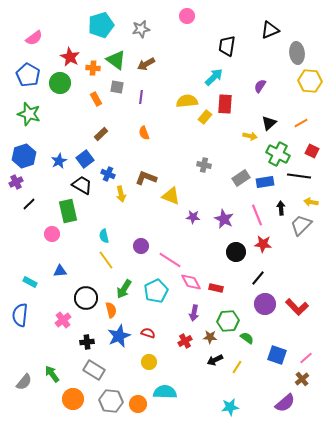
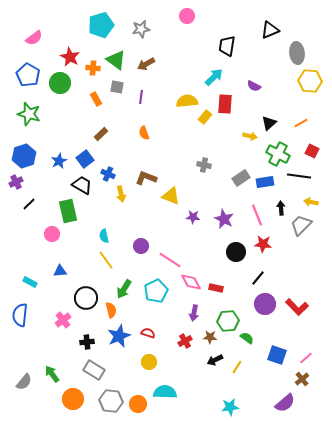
purple semicircle at (260, 86): moved 6 px left; rotated 96 degrees counterclockwise
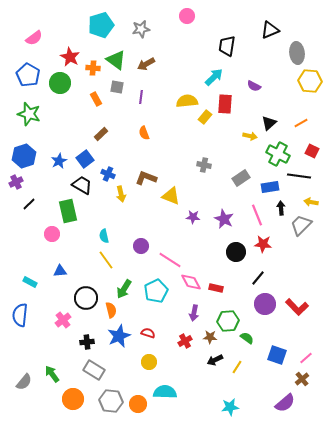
blue rectangle at (265, 182): moved 5 px right, 5 px down
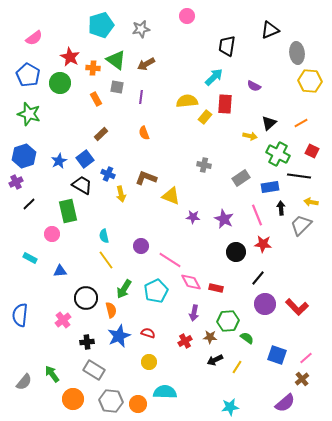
cyan rectangle at (30, 282): moved 24 px up
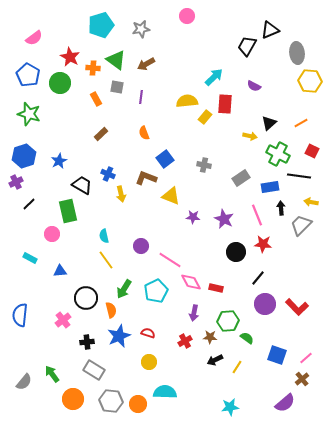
black trapezoid at (227, 46): moved 20 px right; rotated 20 degrees clockwise
blue square at (85, 159): moved 80 px right
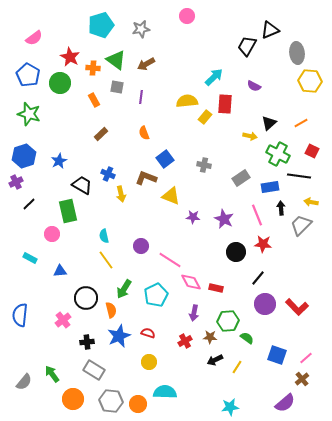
orange rectangle at (96, 99): moved 2 px left, 1 px down
cyan pentagon at (156, 291): moved 4 px down
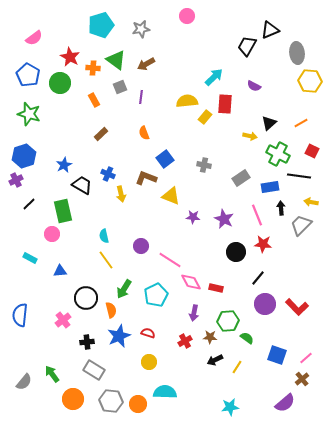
gray square at (117, 87): moved 3 px right; rotated 32 degrees counterclockwise
blue star at (59, 161): moved 5 px right, 4 px down
purple cross at (16, 182): moved 2 px up
green rectangle at (68, 211): moved 5 px left
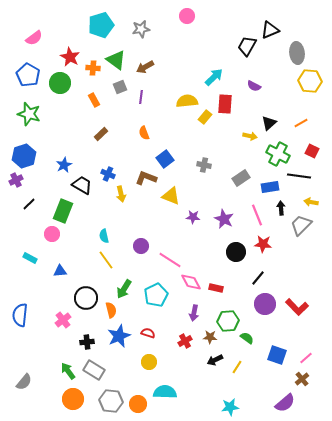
brown arrow at (146, 64): moved 1 px left, 3 px down
green rectangle at (63, 211): rotated 35 degrees clockwise
green arrow at (52, 374): moved 16 px right, 3 px up
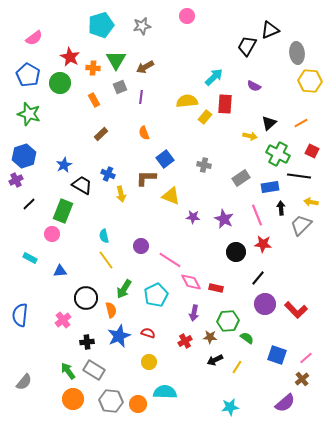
gray star at (141, 29): moved 1 px right, 3 px up
green triangle at (116, 60): rotated 25 degrees clockwise
brown L-shape at (146, 178): rotated 20 degrees counterclockwise
red L-shape at (297, 307): moved 1 px left, 3 px down
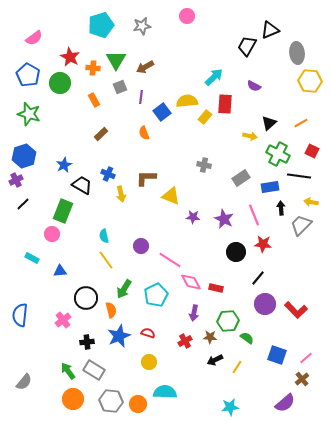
blue square at (165, 159): moved 3 px left, 47 px up
black line at (29, 204): moved 6 px left
pink line at (257, 215): moved 3 px left
cyan rectangle at (30, 258): moved 2 px right
